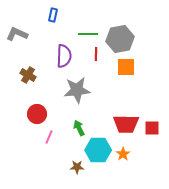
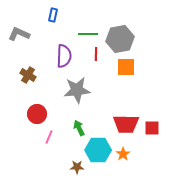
gray L-shape: moved 2 px right
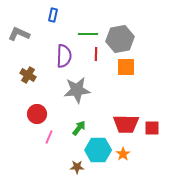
green arrow: rotated 63 degrees clockwise
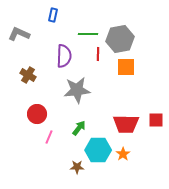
red line: moved 2 px right
red square: moved 4 px right, 8 px up
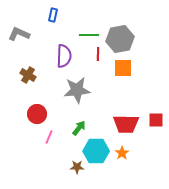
green line: moved 1 px right, 1 px down
orange square: moved 3 px left, 1 px down
cyan hexagon: moved 2 px left, 1 px down
orange star: moved 1 px left, 1 px up
